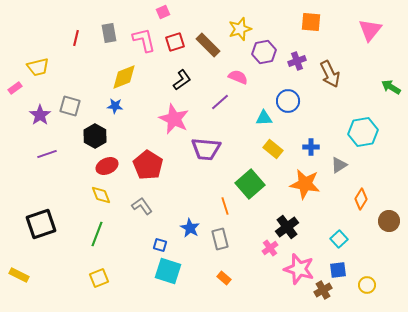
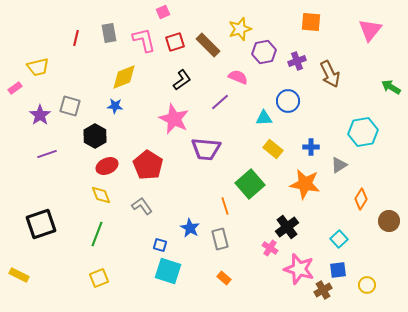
pink cross at (270, 248): rotated 21 degrees counterclockwise
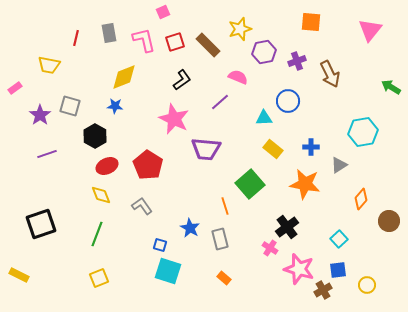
yellow trapezoid at (38, 67): moved 11 px right, 2 px up; rotated 25 degrees clockwise
orange diamond at (361, 199): rotated 10 degrees clockwise
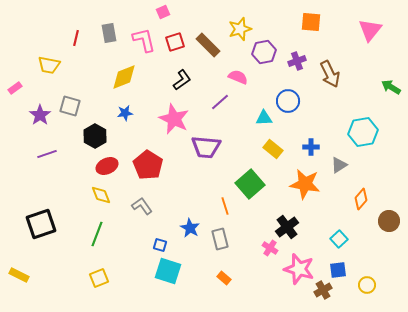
blue star at (115, 106): moved 10 px right, 7 px down; rotated 14 degrees counterclockwise
purple trapezoid at (206, 149): moved 2 px up
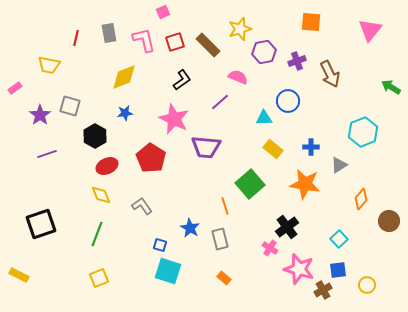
cyan hexagon at (363, 132): rotated 12 degrees counterclockwise
red pentagon at (148, 165): moved 3 px right, 7 px up
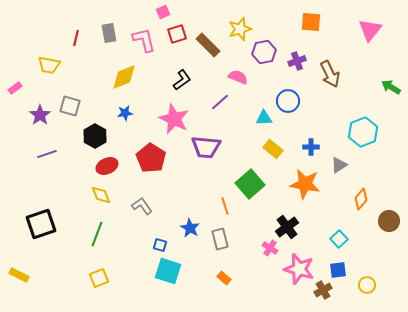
red square at (175, 42): moved 2 px right, 8 px up
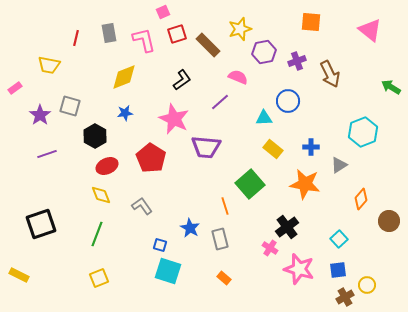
pink triangle at (370, 30): rotated 30 degrees counterclockwise
brown cross at (323, 290): moved 22 px right, 7 px down
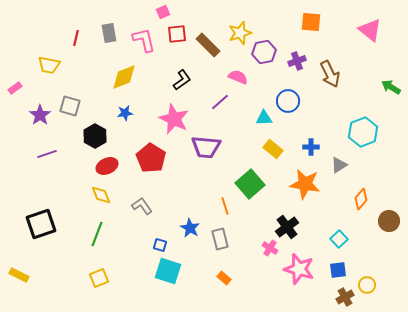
yellow star at (240, 29): moved 4 px down
red square at (177, 34): rotated 12 degrees clockwise
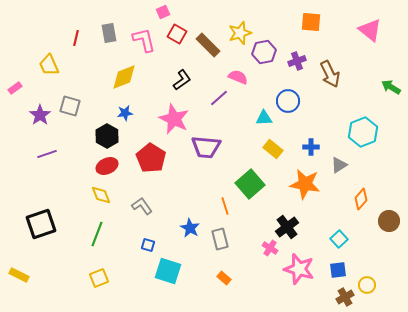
red square at (177, 34): rotated 36 degrees clockwise
yellow trapezoid at (49, 65): rotated 55 degrees clockwise
purple line at (220, 102): moved 1 px left, 4 px up
black hexagon at (95, 136): moved 12 px right
blue square at (160, 245): moved 12 px left
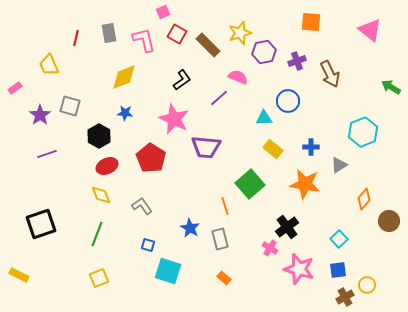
blue star at (125, 113): rotated 14 degrees clockwise
black hexagon at (107, 136): moved 8 px left
orange diamond at (361, 199): moved 3 px right
